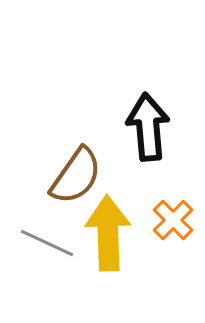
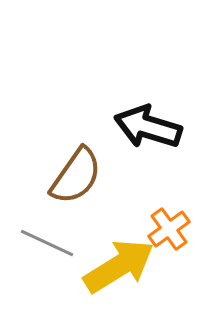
black arrow: rotated 68 degrees counterclockwise
orange cross: moved 4 px left, 9 px down; rotated 9 degrees clockwise
yellow arrow: moved 11 px right, 33 px down; rotated 60 degrees clockwise
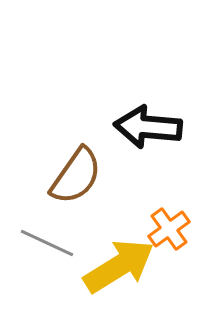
black arrow: rotated 12 degrees counterclockwise
